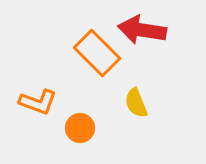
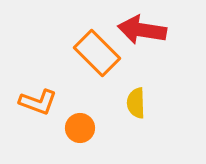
yellow semicircle: rotated 20 degrees clockwise
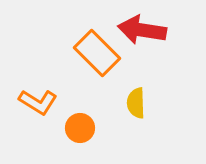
orange L-shape: rotated 12 degrees clockwise
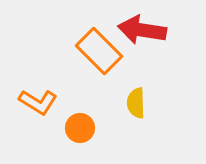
orange rectangle: moved 2 px right, 2 px up
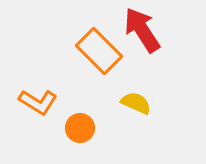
red arrow: rotated 48 degrees clockwise
yellow semicircle: rotated 116 degrees clockwise
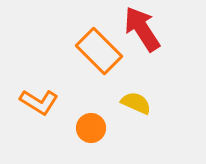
red arrow: moved 1 px up
orange L-shape: moved 1 px right
orange circle: moved 11 px right
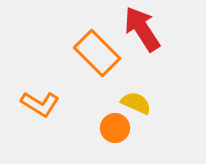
orange rectangle: moved 2 px left, 2 px down
orange L-shape: moved 1 px right, 2 px down
orange circle: moved 24 px right
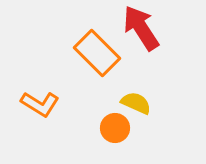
red arrow: moved 1 px left, 1 px up
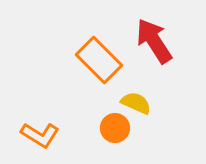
red arrow: moved 13 px right, 13 px down
orange rectangle: moved 2 px right, 7 px down
orange L-shape: moved 31 px down
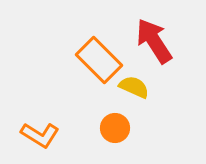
yellow semicircle: moved 2 px left, 16 px up
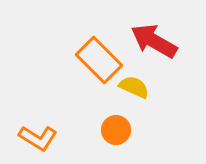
red arrow: rotated 27 degrees counterclockwise
orange circle: moved 1 px right, 2 px down
orange L-shape: moved 2 px left, 3 px down
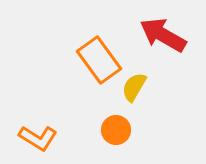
red arrow: moved 9 px right, 6 px up
orange rectangle: rotated 9 degrees clockwise
yellow semicircle: rotated 84 degrees counterclockwise
